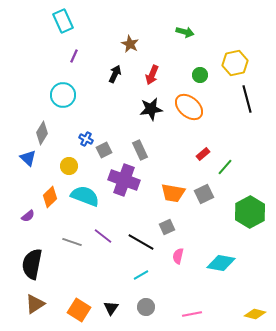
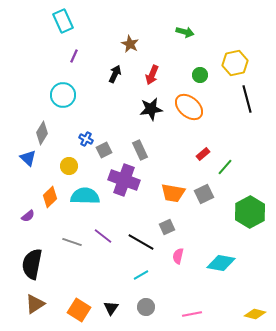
cyan semicircle at (85, 196): rotated 20 degrees counterclockwise
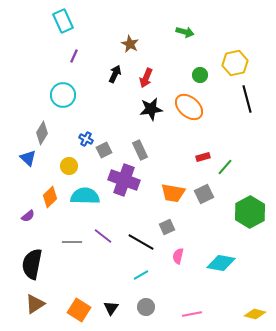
red arrow at (152, 75): moved 6 px left, 3 px down
red rectangle at (203, 154): moved 3 px down; rotated 24 degrees clockwise
gray line at (72, 242): rotated 18 degrees counterclockwise
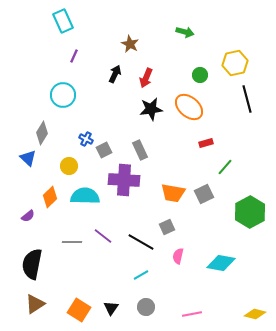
red rectangle at (203, 157): moved 3 px right, 14 px up
purple cross at (124, 180): rotated 16 degrees counterclockwise
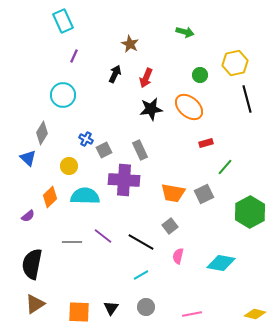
gray square at (167, 227): moved 3 px right, 1 px up; rotated 14 degrees counterclockwise
orange square at (79, 310): moved 2 px down; rotated 30 degrees counterclockwise
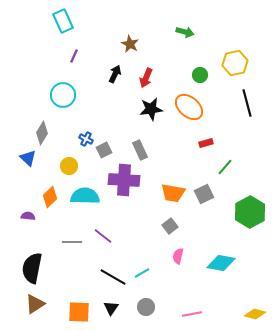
black line at (247, 99): moved 4 px down
purple semicircle at (28, 216): rotated 136 degrees counterclockwise
black line at (141, 242): moved 28 px left, 35 px down
black semicircle at (32, 264): moved 4 px down
cyan line at (141, 275): moved 1 px right, 2 px up
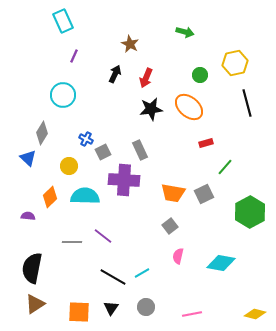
gray square at (104, 150): moved 1 px left, 2 px down
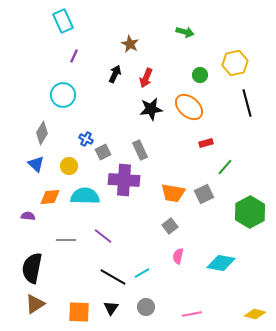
blue triangle at (28, 158): moved 8 px right, 6 px down
orange diamond at (50, 197): rotated 40 degrees clockwise
gray line at (72, 242): moved 6 px left, 2 px up
